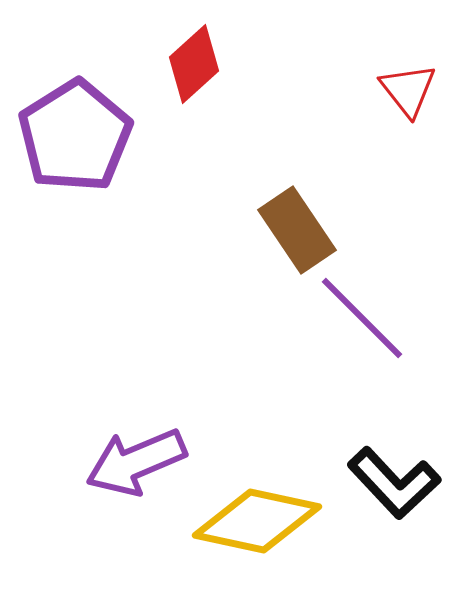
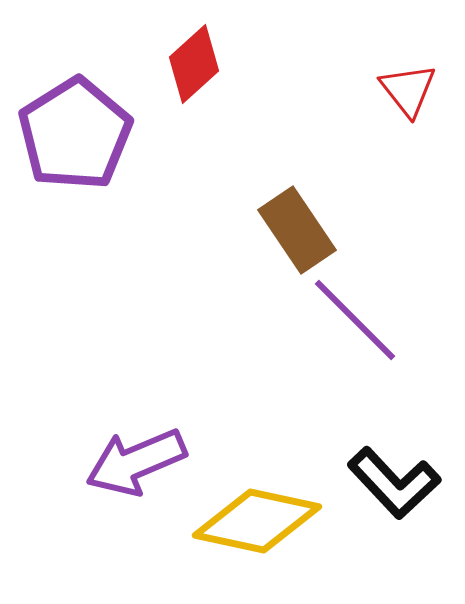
purple pentagon: moved 2 px up
purple line: moved 7 px left, 2 px down
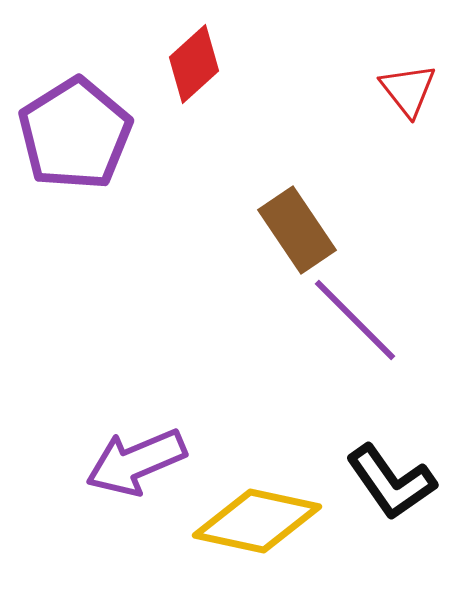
black L-shape: moved 3 px left, 1 px up; rotated 8 degrees clockwise
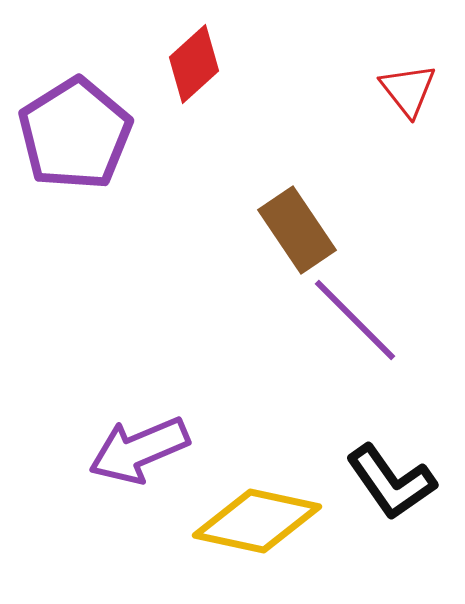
purple arrow: moved 3 px right, 12 px up
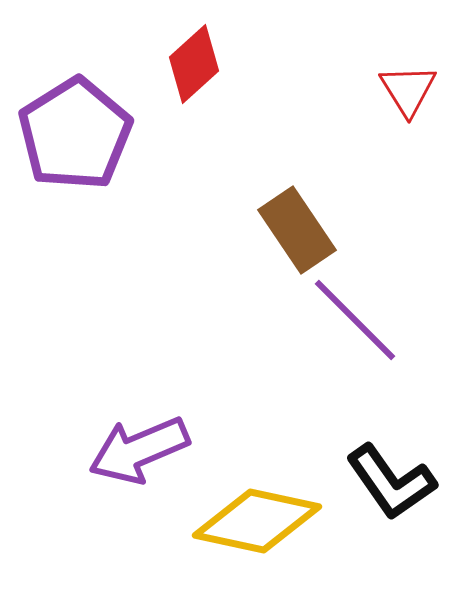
red triangle: rotated 6 degrees clockwise
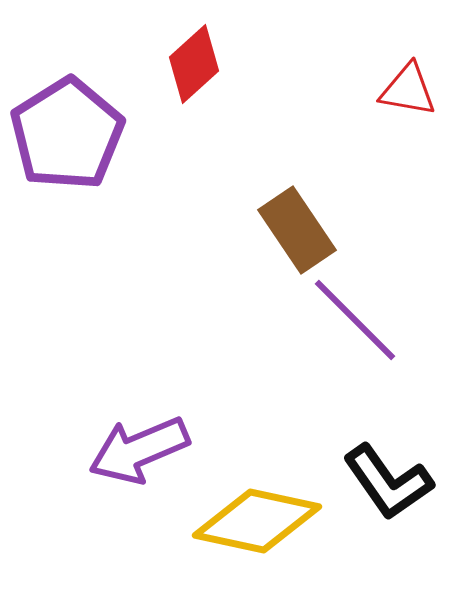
red triangle: rotated 48 degrees counterclockwise
purple pentagon: moved 8 px left
black L-shape: moved 3 px left
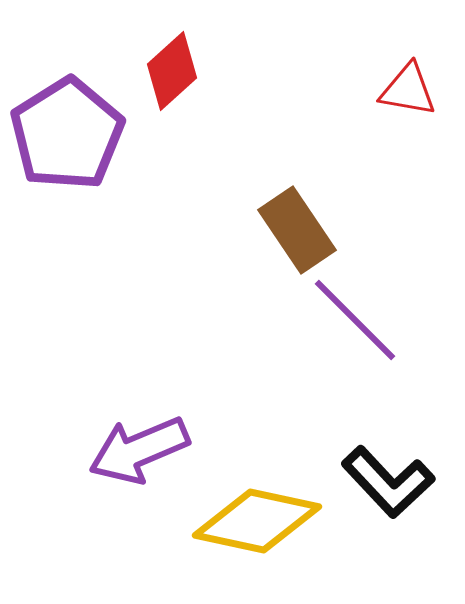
red diamond: moved 22 px left, 7 px down
black L-shape: rotated 8 degrees counterclockwise
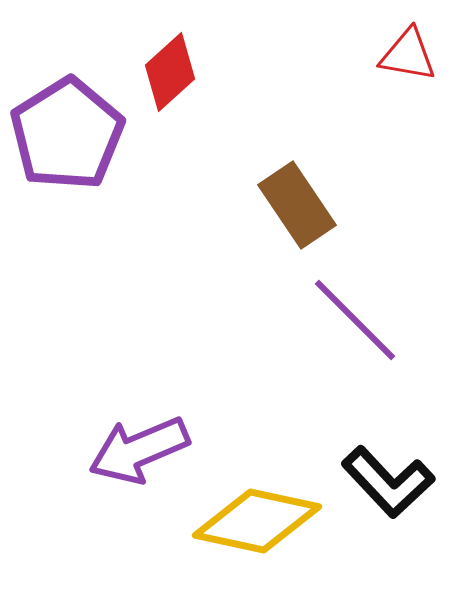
red diamond: moved 2 px left, 1 px down
red triangle: moved 35 px up
brown rectangle: moved 25 px up
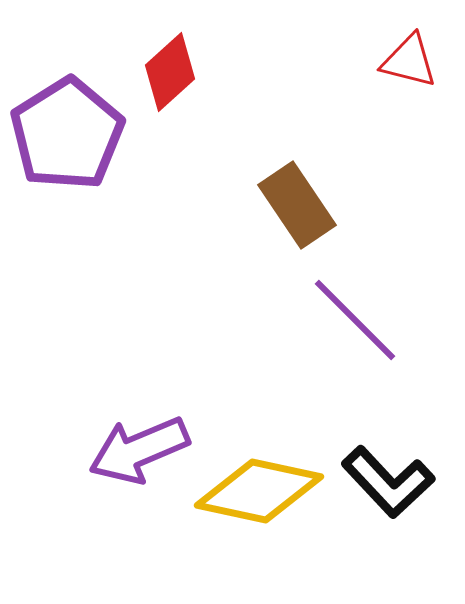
red triangle: moved 1 px right, 6 px down; rotated 4 degrees clockwise
yellow diamond: moved 2 px right, 30 px up
